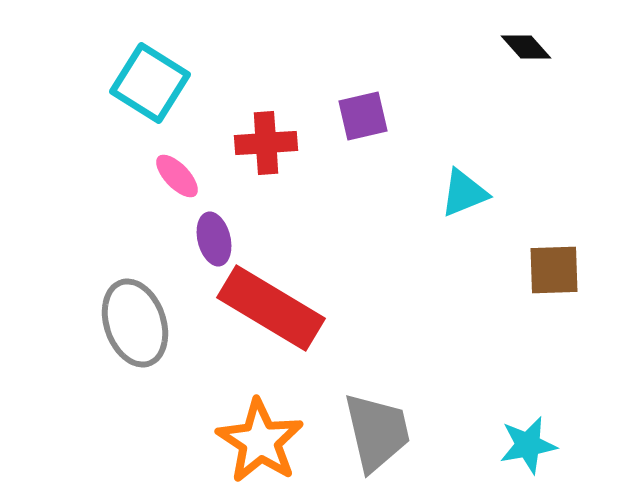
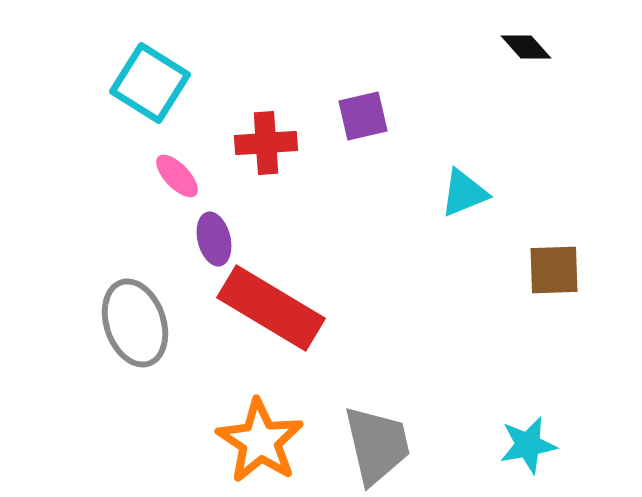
gray trapezoid: moved 13 px down
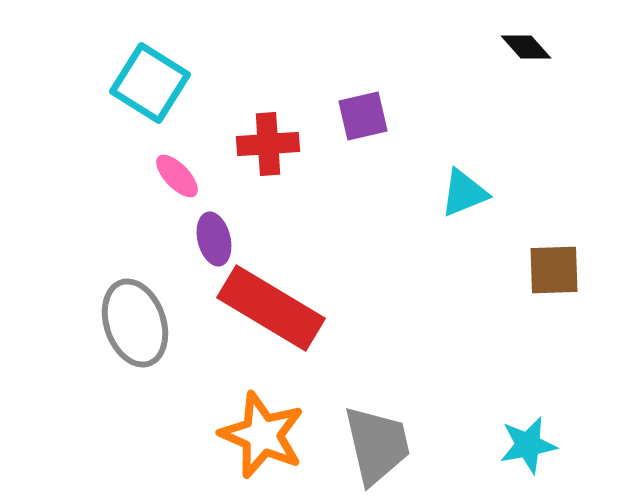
red cross: moved 2 px right, 1 px down
orange star: moved 2 px right, 6 px up; rotated 10 degrees counterclockwise
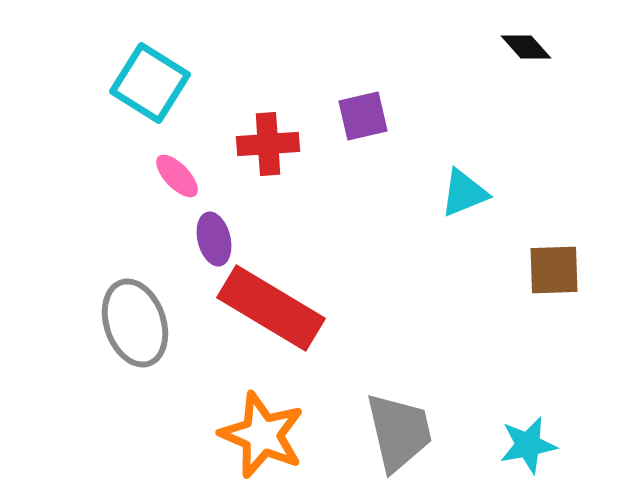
gray trapezoid: moved 22 px right, 13 px up
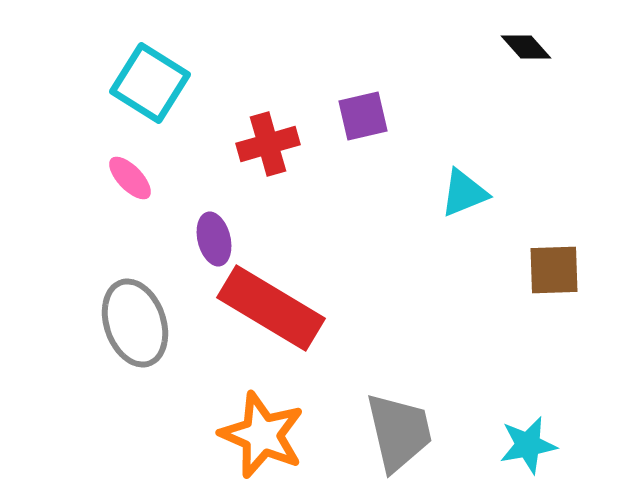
red cross: rotated 12 degrees counterclockwise
pink ellipse: moved 47 px left, 2 px down
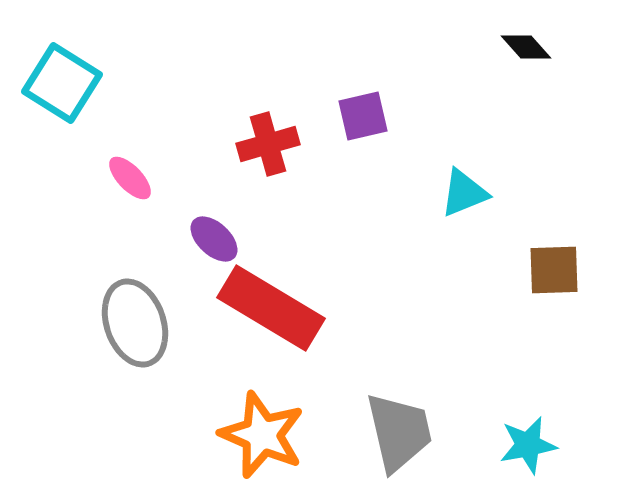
cyan square: moved 88 px left
purple ellipse: rotated 33 degrees counterclockwise
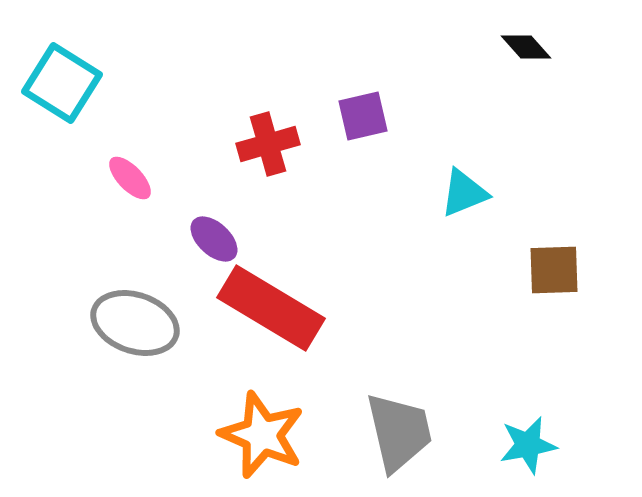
gray ellipse: rotated 52 degrees counterclockwise
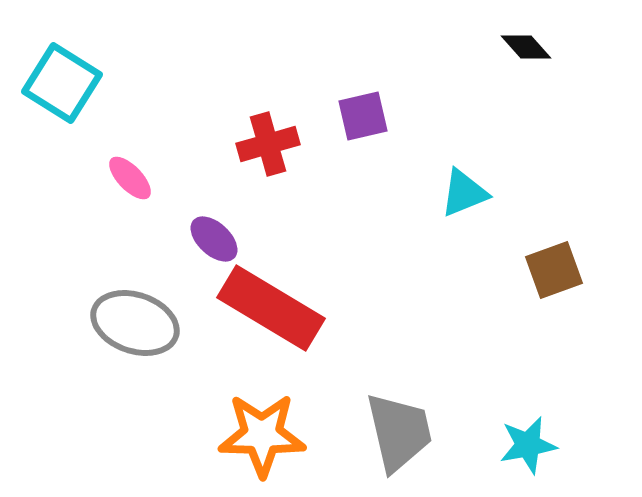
brown square: rotated 18 degrees counterclockwise
orange star: rotated 22 degrees counterclockwise
